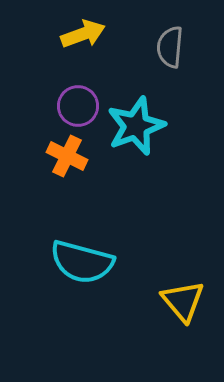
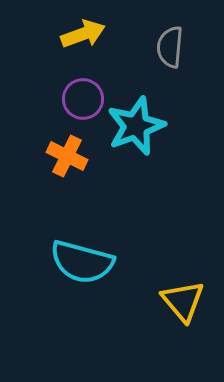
purple circle: moved 5 px right, 7 px up
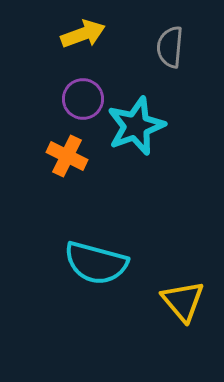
cyan semicircle: moved 14 px right, 1 px down
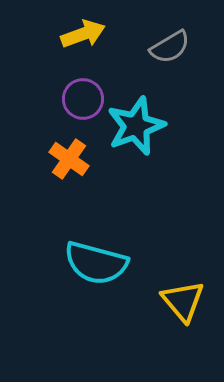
gray semicircle: rotated 126 degrees counterclockwise
orange cross: moved 2 px right, 3 px down; rotated 9 degrees clockwise
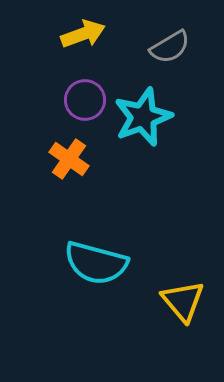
purple circle: moved 2 px right, 1 px down
cyan star: moved 7 px right, 9 px up
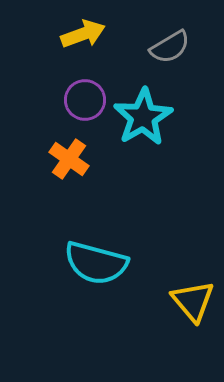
cyan star: rotated 10 degrees counterclockwise
yellow triangle: moved 10 px right
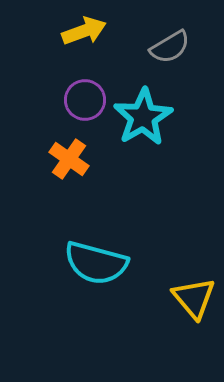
yellow arrow: moved 1 px right, 3 px up
yellow triangle: moved 1 px right, 3 px up
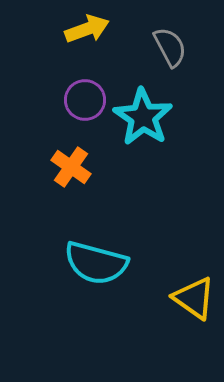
yellow arrow: moved 3 px right, 2 px up
gray semicircle: rotated 87 degrees counterclockwise
cyan star: rotated 8 degrees counterclockwise
orange cross: moved 2 px right, 8 px down
yellow triangle: rotated 15 degrees counterclockwise
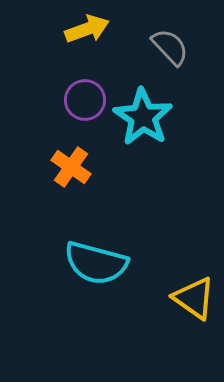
gray semicircle: rotated 15 degrees counterclockwise
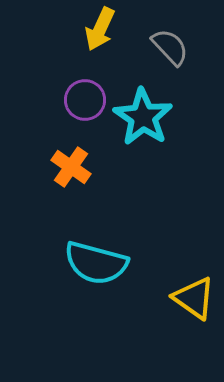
yellow arrow: moved 13 px right; rotated 135 degrees clockwise
